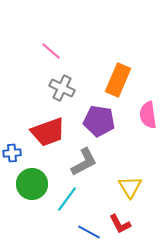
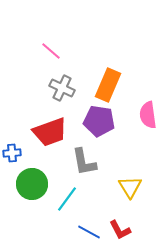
orange rectangle: moved 10 px left, 5 px down
red trapezoid: moved 2 px right
gray L-shape: rotated 108 degrees clockwise
red L-shape: moved 6 px down
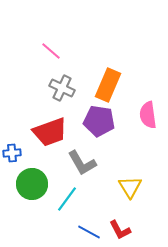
gray L-shape: moved 2 px left, 1 px down; rotated 20 degrees counterclockwise
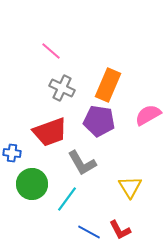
pink semicircle: rotated 68 degrees clockwise
blue cross: rotated 12 degrees clockwise
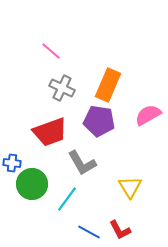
blue cross: moved 10 px down
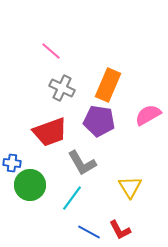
green circle: moved 2 px left, 1 px down
cyan line: moved 5 px right, 1 px up
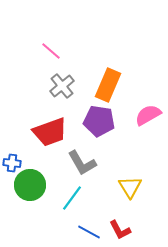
gray cross: moved 2 px up; rotated 25 degrees clockwise
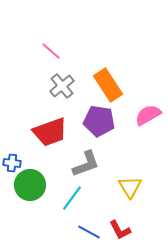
orange rectangle: rotated 56 degrees counterclockwise
gray L-shape: moved 4 px right, 1 px down; rotated 80 degrees counterclockwise
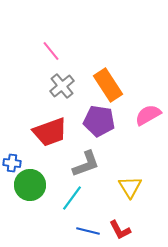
pink line: rotated 10 degrees clockwise
blue line: moved 1 px left, 1 px up; rotated 15 degrees counterclockwise
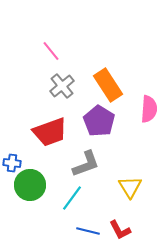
pink semicircle: moved 1 px right, 6 px up; rotated 124 degrees clockwise
purple pentagon: rotated 24 degrees clockwise
